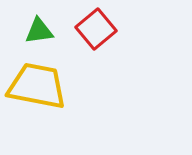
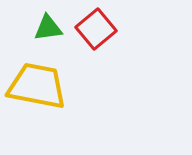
green triangle: moved 9 px right, 3 px up
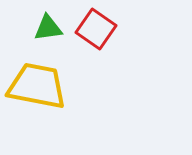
red square: rotated 15 degrees counterclockwise
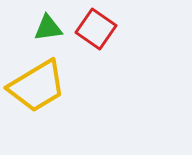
yellow trapezoid: rotated 138 degrees clockwise
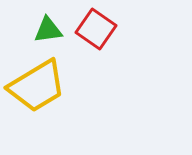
green triangle: moved 2 px down
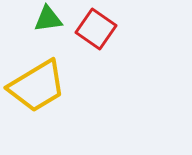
green triangle: moved 11 px up
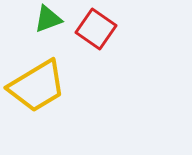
green triangle: rotated 12 degrees counterclockwise
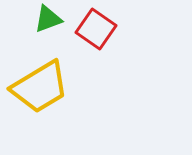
yellow trapezoid: moved 3 px right, 1 px down
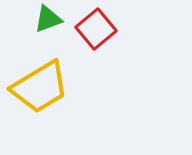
red square: rotated 15 degrees clockwise
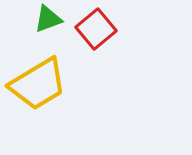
yellow trapezoid: moved 2 px left, 3 px up
